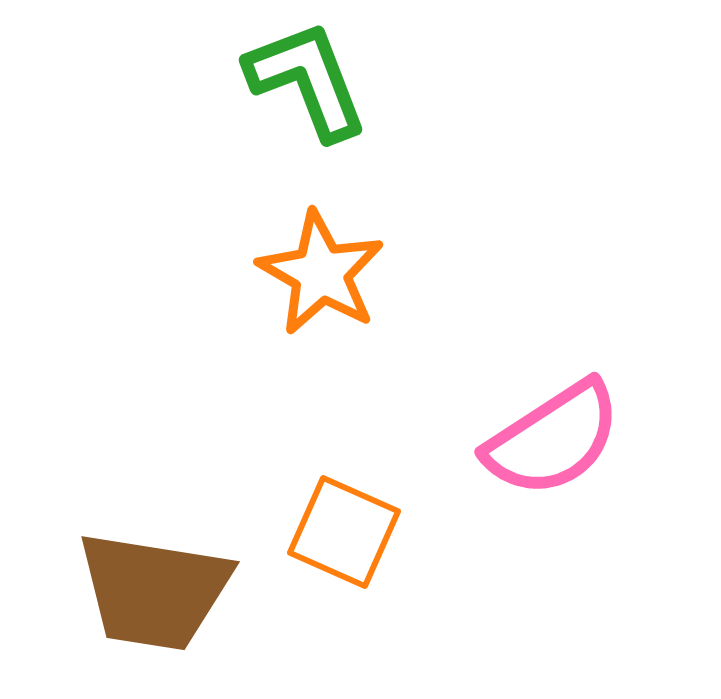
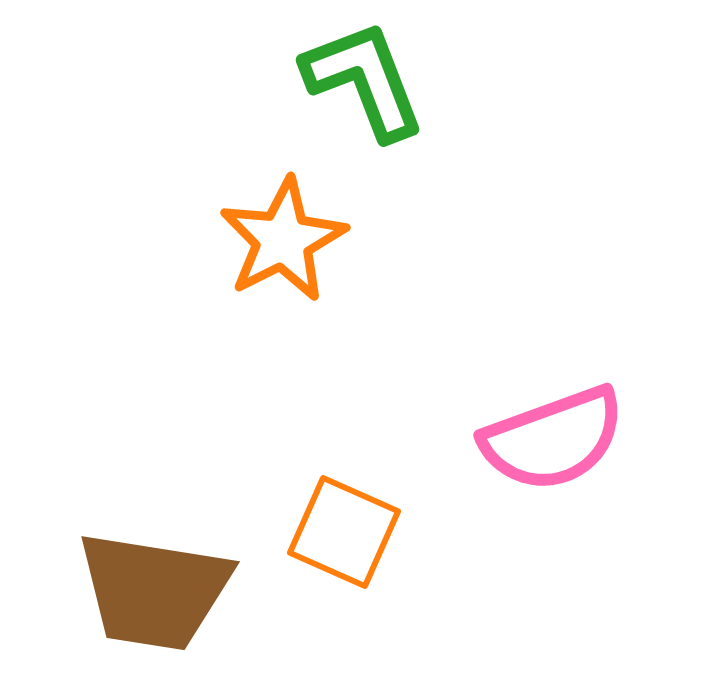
green L-shape: moved 57 px right
orange star: moved 38 px left, 33 px up; rotated 15 degrees clockwise
pink semicircle: rotated 13 degrees clockwise
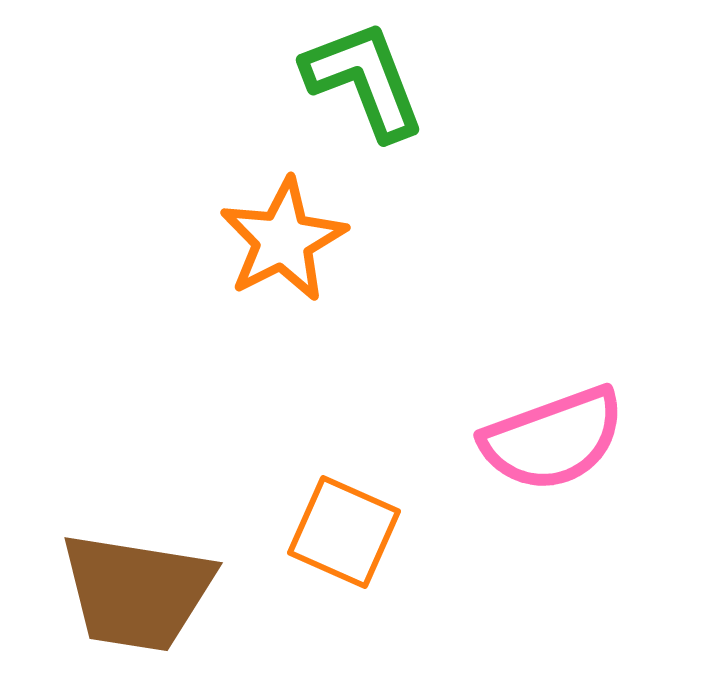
brown trapezoid: moved 17 px left, 1 px down
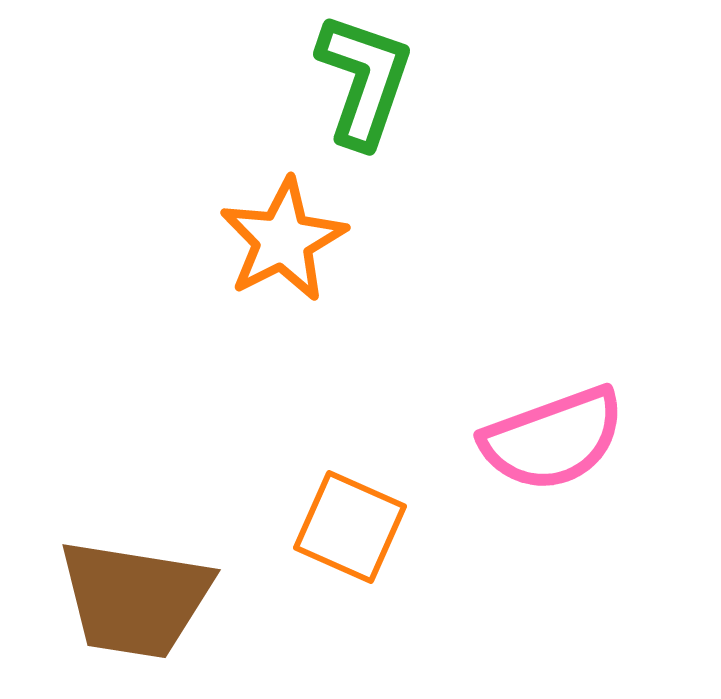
green L-shape: rotated 40 degrees clockwise
orange square: moved 6 px right, 5 px up
brown trapezoid: moved 2 px left, 7 px down
